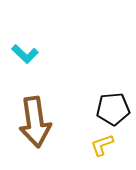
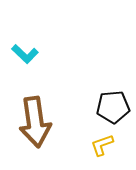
black pentagon: moved 2 px up
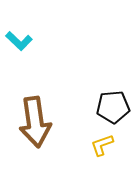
cyan L-shape: moved 6 px left, 13 px up
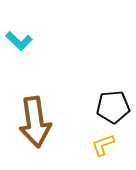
yellow L-shape: moved 1 px right
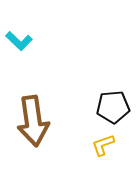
brown arrow: moved 2 px left, 1 px up
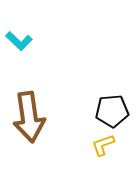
black pentagon: moved 1 px left, 4 px down
brown arrow: moved 4 px left, 4 px up
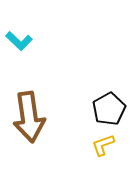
black pentagon: moved 3 px left, 2 px up; rotated 24 degrees counterclockwise
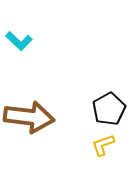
brown arrow: rotated 75 degrees counterclockwise
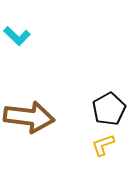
cyan L-shape: moved 2 px left, 5 px up
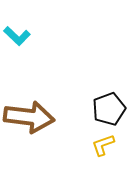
black pentagon: rotated 8 degrees clockwise
